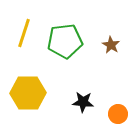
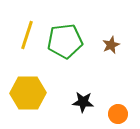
yellow line: moved 3 px right, 2 px down
brown star: rotated 18 degrees clockwise
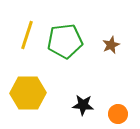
black star: moved 3 px down
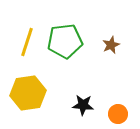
yellow line: moved 7 px down
yellow hexagon: rotated 8 degrees counterclockwise
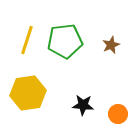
yellow line: moved 2 px up
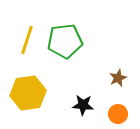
brown star: moved 7 px right, 33 px down
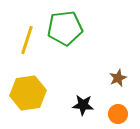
green pentagon: moved 13 px up
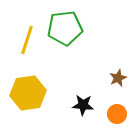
orange circle: moved 1 px left
